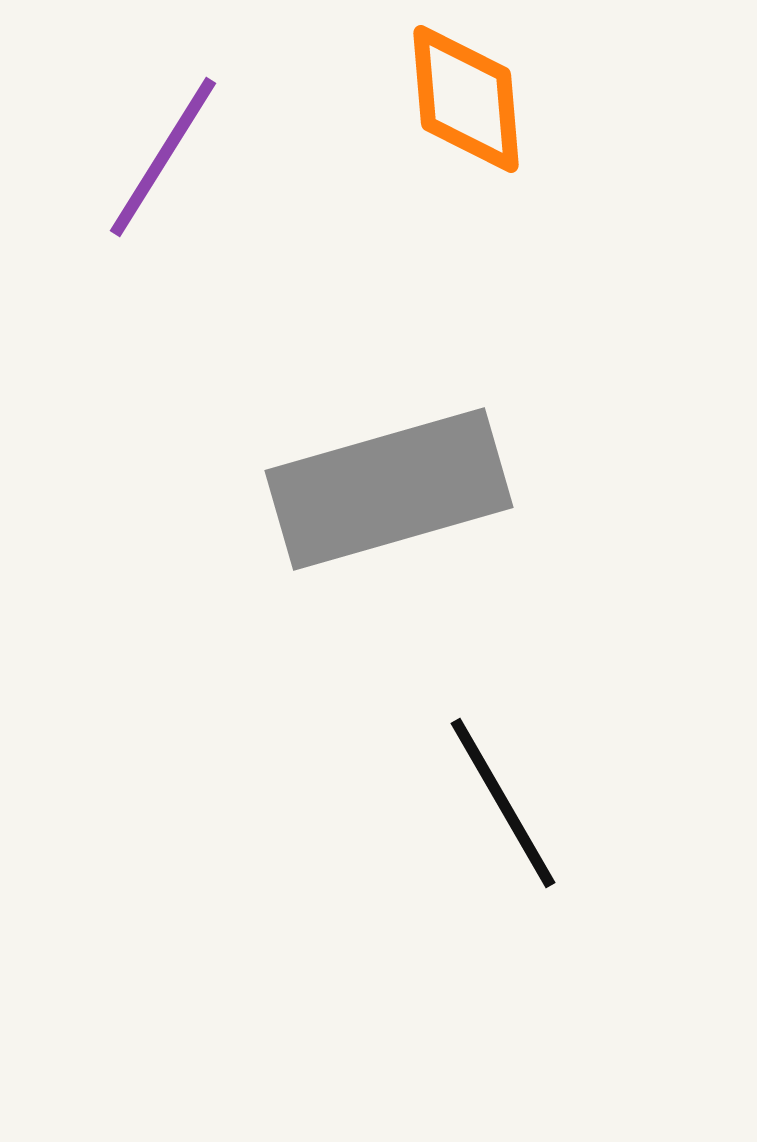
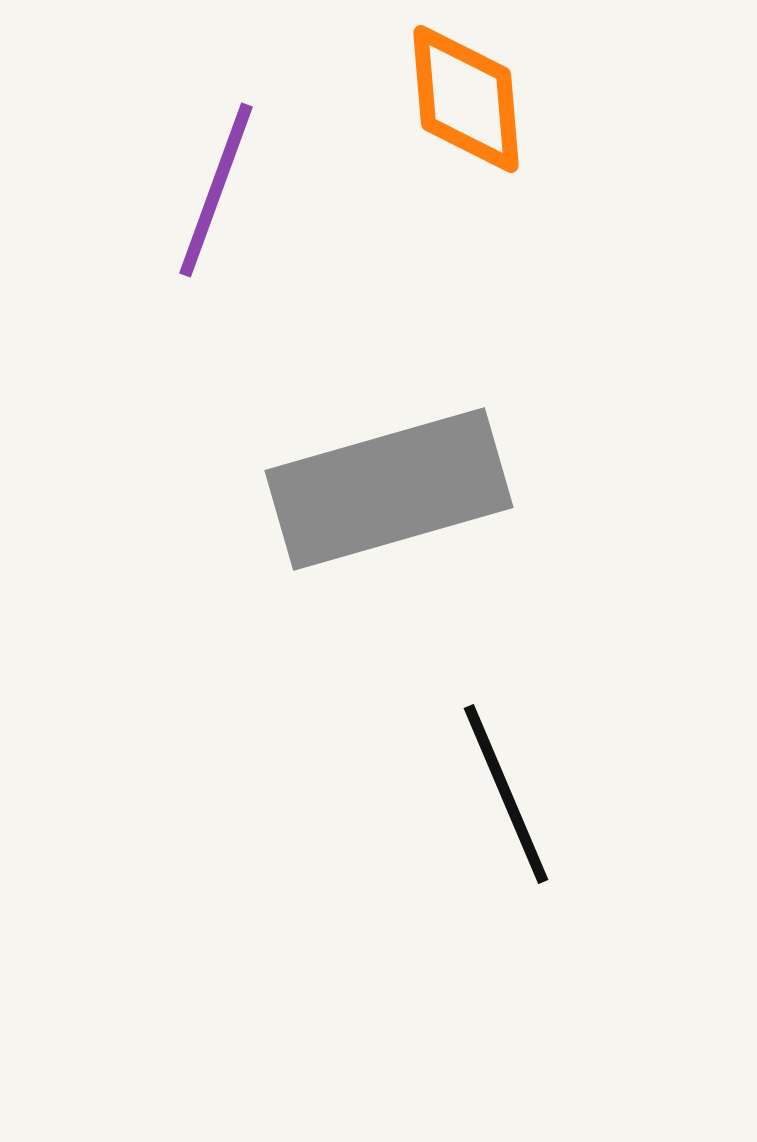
purple line: moved 53 px right, 33 px down; rotated 12 degrees counterclockwise
black line: moved 3 px right, 9 px up; rotated 7 degrees clockwise
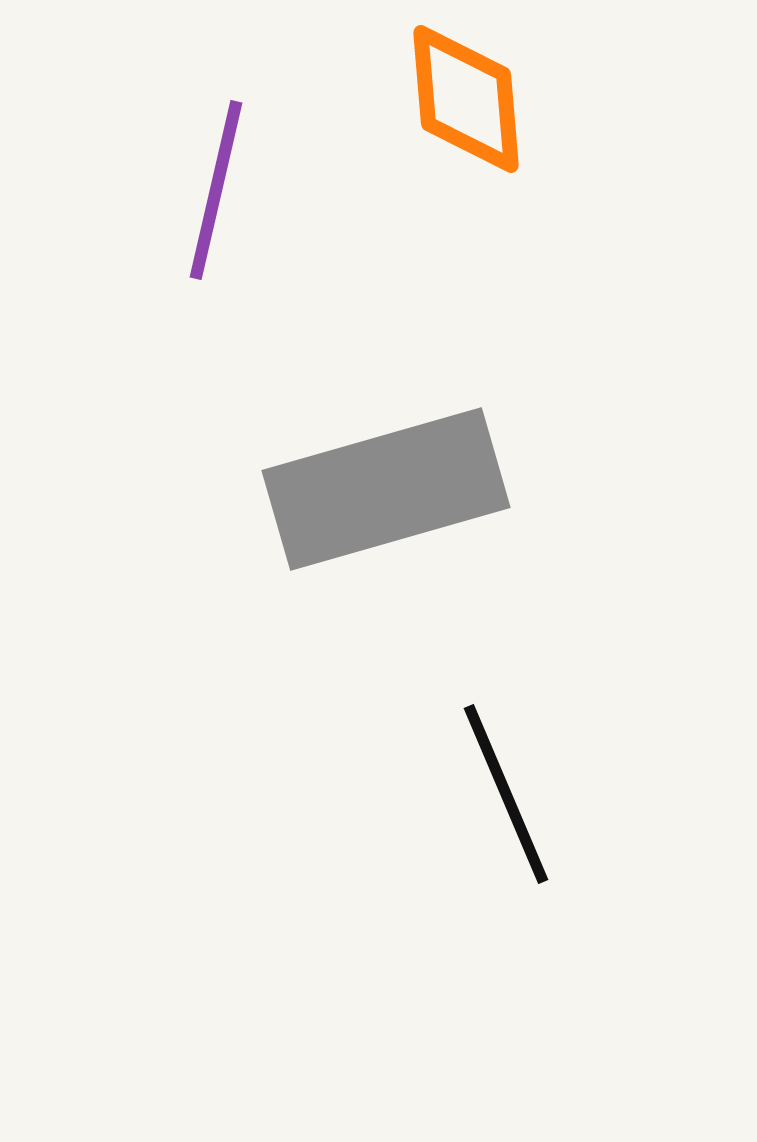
purple line: rotated 7 degrees counterclockwise
gray rectangle: moved 3 px left
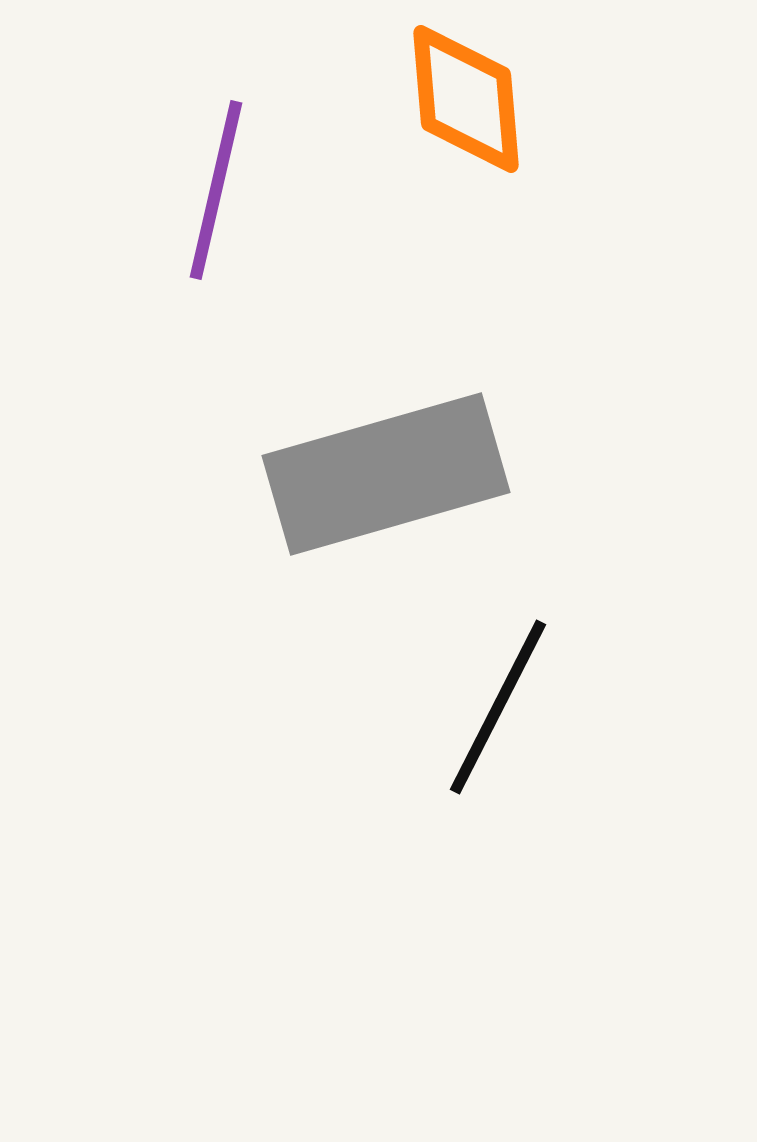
gray rectangle: moved 15 px up
black line: moved 8 px left, 87 px up; rotated 50 degrees clockwise
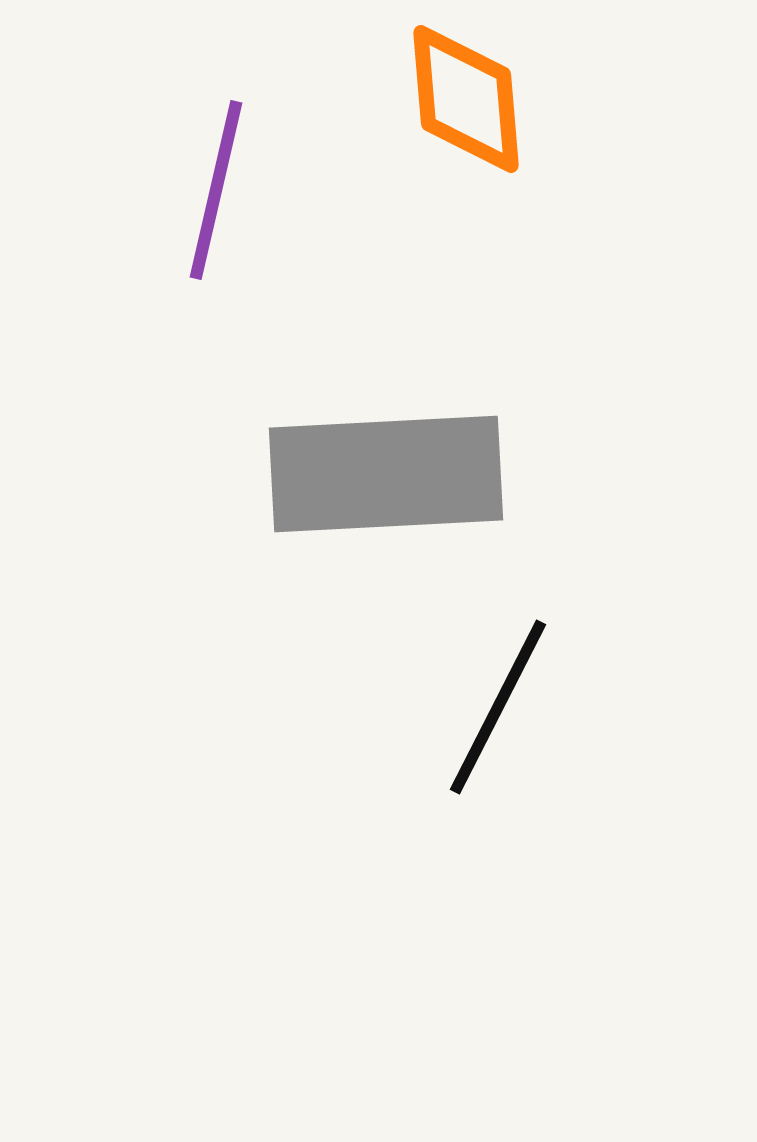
gray rectangle: rotated 13 degrees clockwise
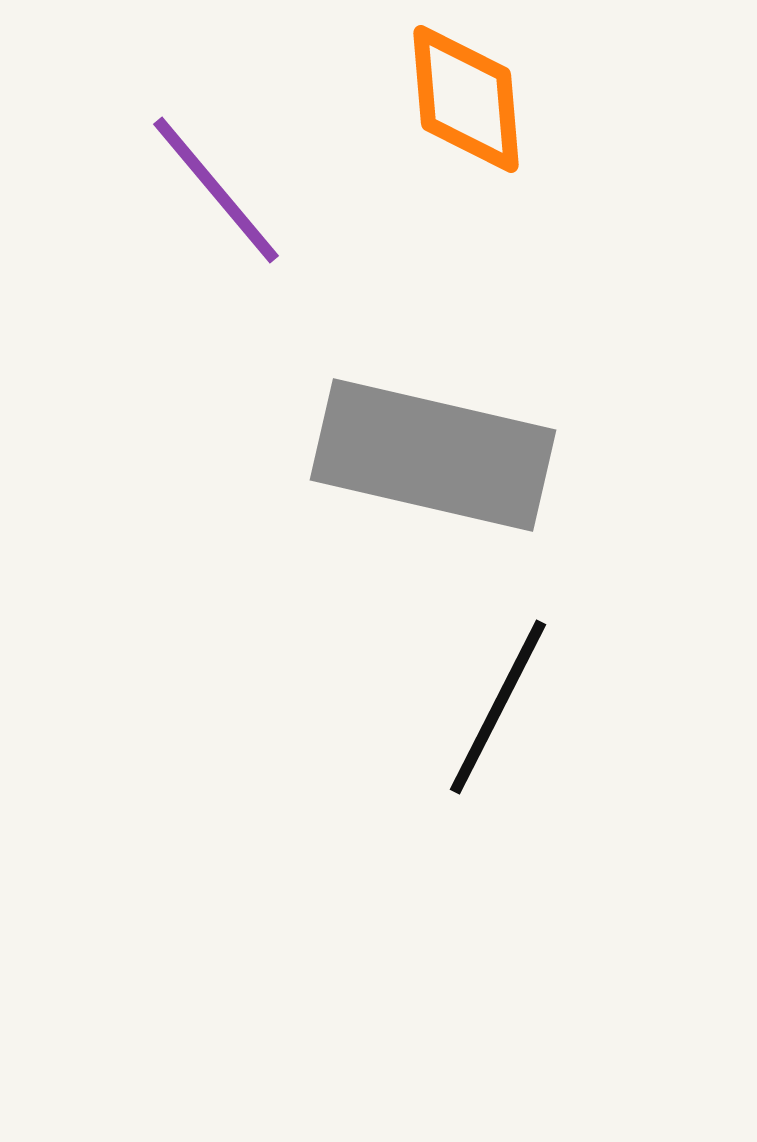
purple line: rotated 53 degrees counterclockwise
gray rectangle: moved 47 px right, 19 px up; rotated 16 degrees clockwise
